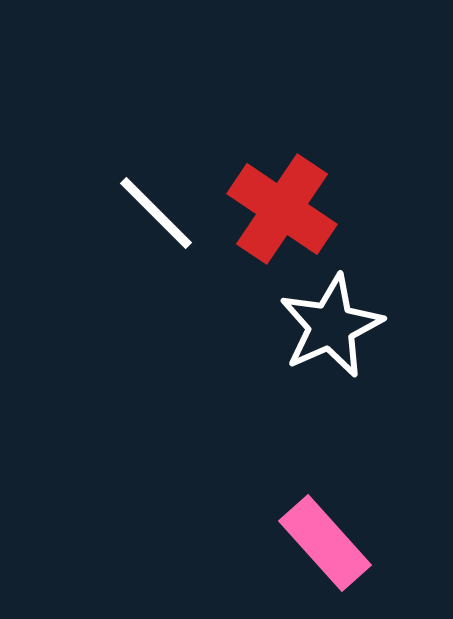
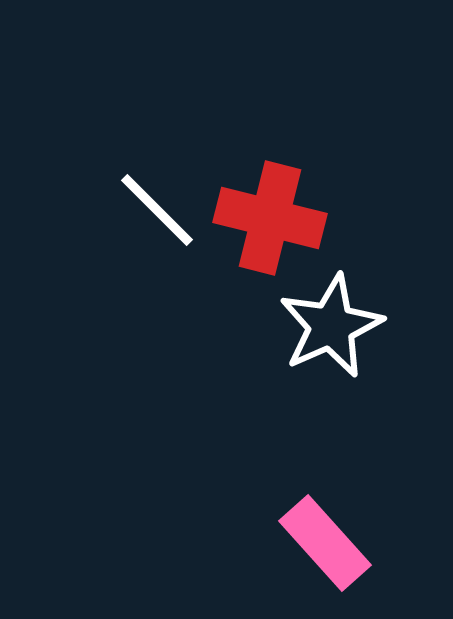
red cross: moved 12 px left, 9 px down; rotated 20 degrees counterclockwise
white line: moved 1 px right, 3 px up
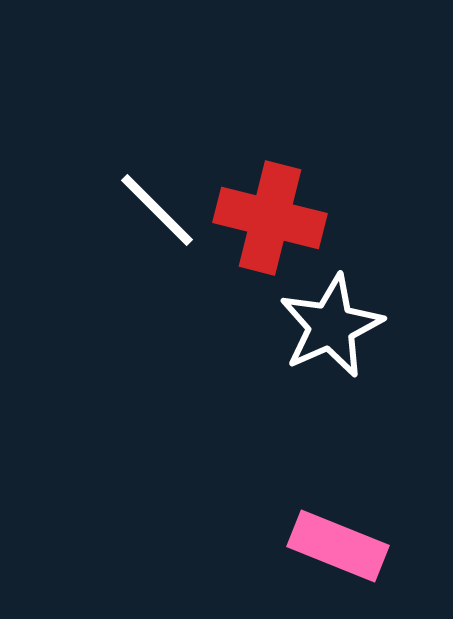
pink rectangle: moved 13 px right, 3 px down; rotated 26 degrees counterclockwise
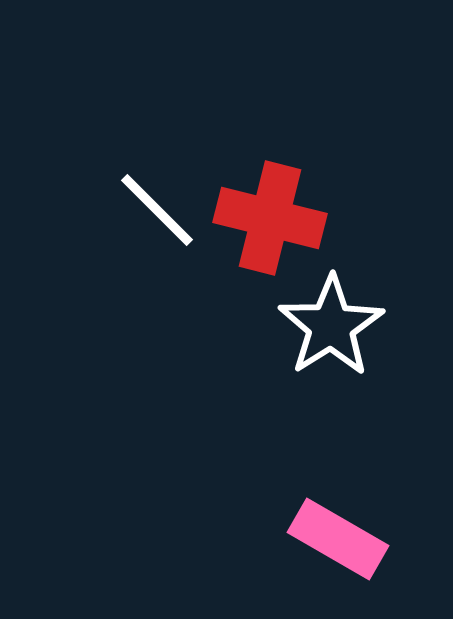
white star: rotated 8 degrees counterclockwise
pink rectangle: moved 7 px up; rotated 8 degrees clockwise
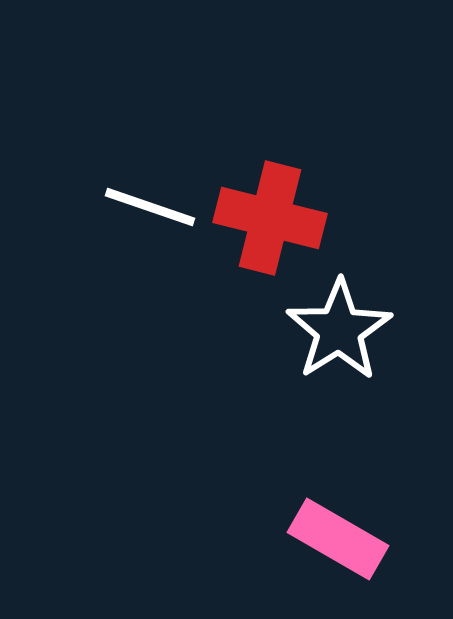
white line: moved 7 px left, 3 px up; rotated 26 degrees counterclockwise
white star: moved 8 px right, 4 px down
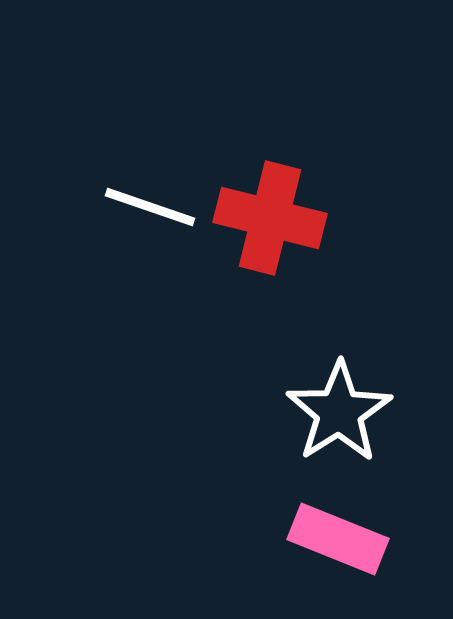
white star: moved 82 px down
pink rectangle: rotated 8 degrees counterclockwise
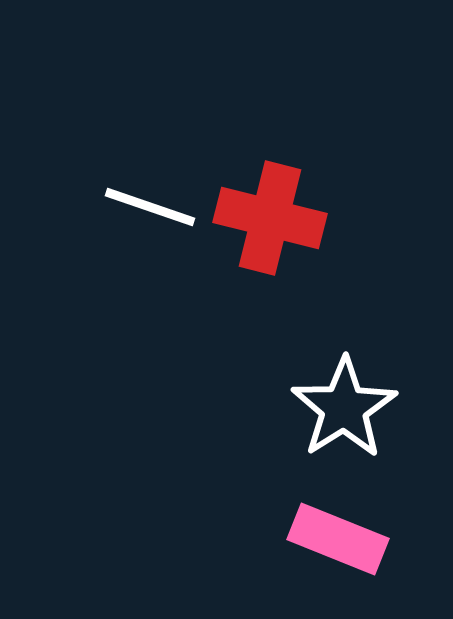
white star: moved 5 px right, 4 px up
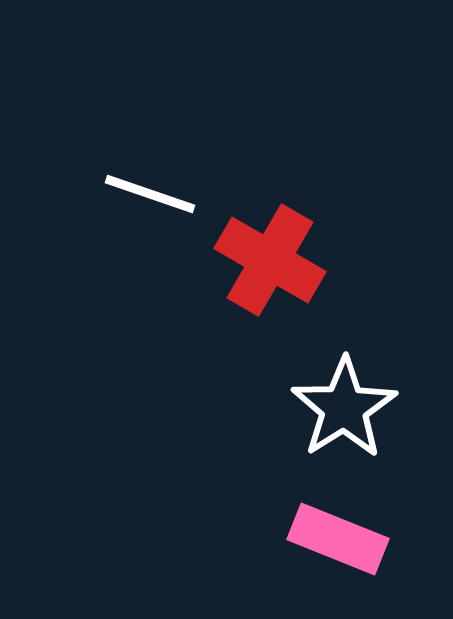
white line: moved 13 px up
red cross: moved 42 px down; rotated 16 degrees clockwise
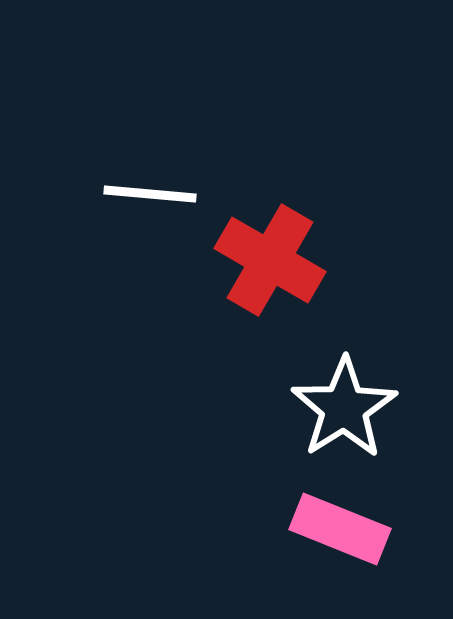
white line: rotated 14 degrees counterclockwise
pink rectangle: moved 2 px right, 10 px up
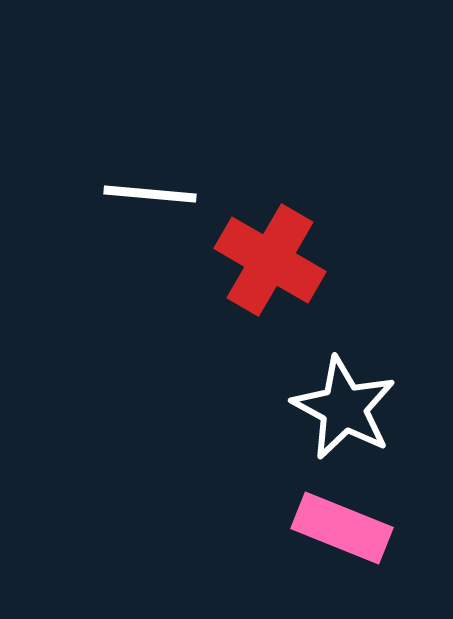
white star: rotated 12 degrees counterclockwise
pink rectangle: moved 2 px right, 1 px up
